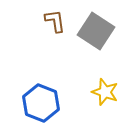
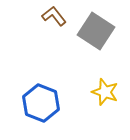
brown L-shape: moved 1 px left, 5 px up; rotated 30 degrees counterclockwise
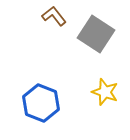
gray square: moved 3 px down
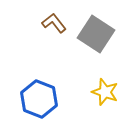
brown L-shape: moved 7 px down
blue hexagon: moved 2 px left, 4 px up
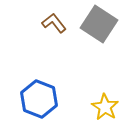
gray square: moved 3 px right, 10 px up
yellow star: moved 15 px down; rotated 12 degrees clockwise
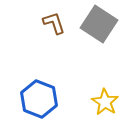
brown L-shape: rotated 20 degrees clockwise
yellow star: moved 5 px up
